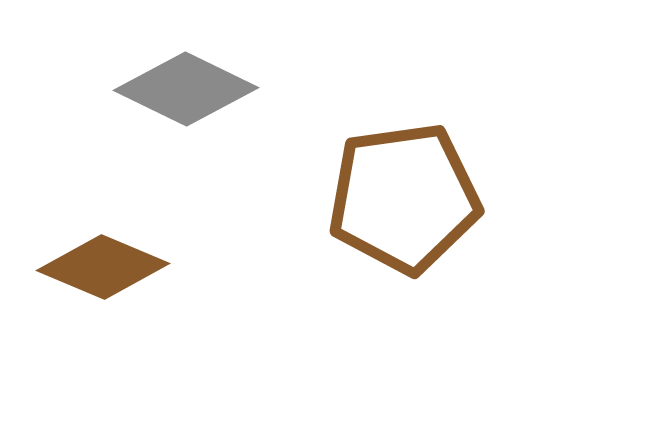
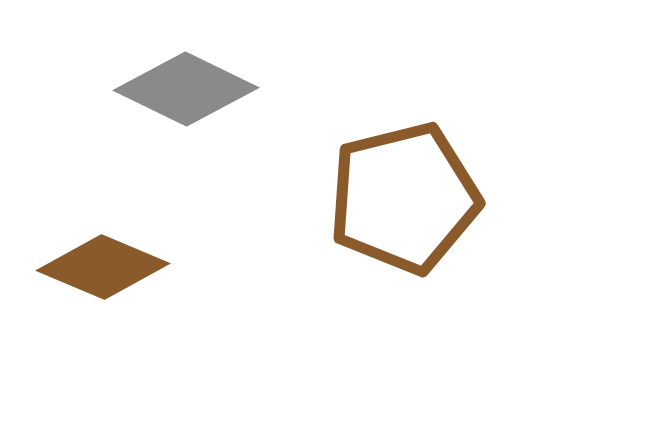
brown pentagon: rotated 6 degrees counterclockwise
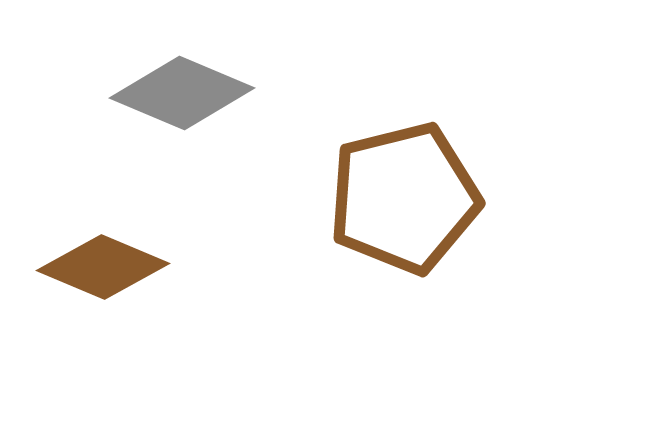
gray diamond: moved 4 px left, 4 px down; rotated 3 degrees counterclockwise
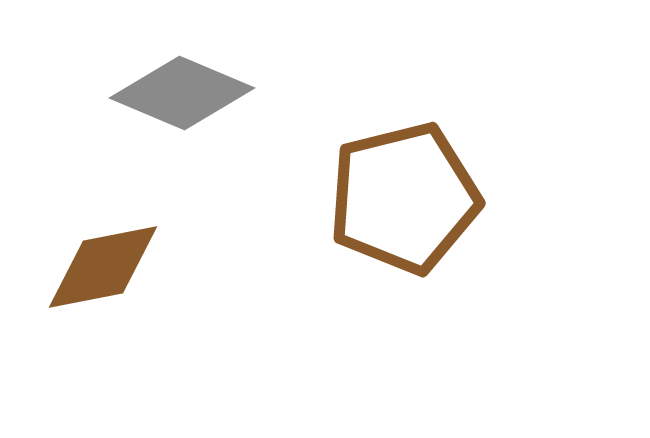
brown diamond: rotated 34 degrees counterclockwise
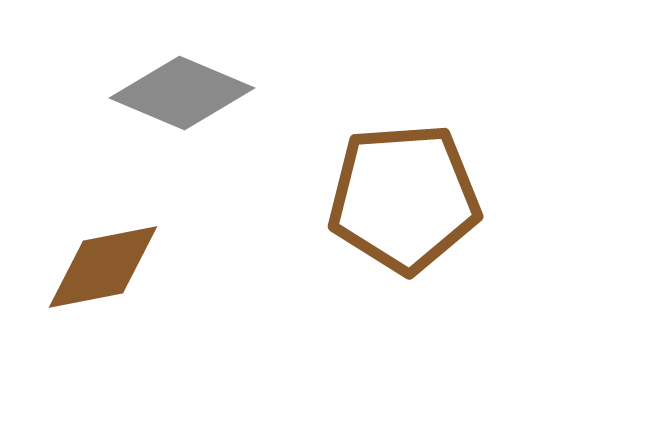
brown pentagon: rotated 10 degrees clockwise
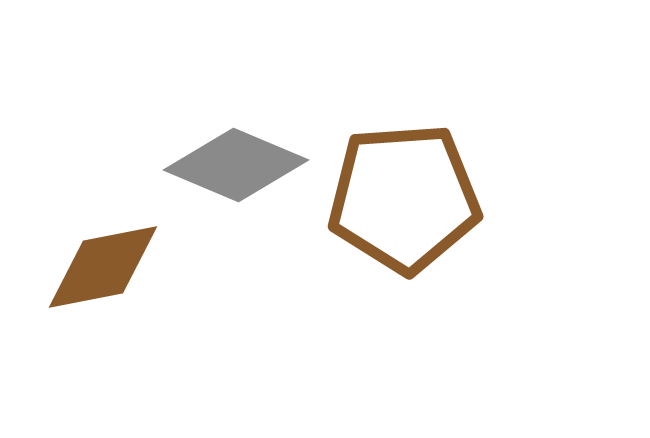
gray diamond: moved 54 px right, 72 px down
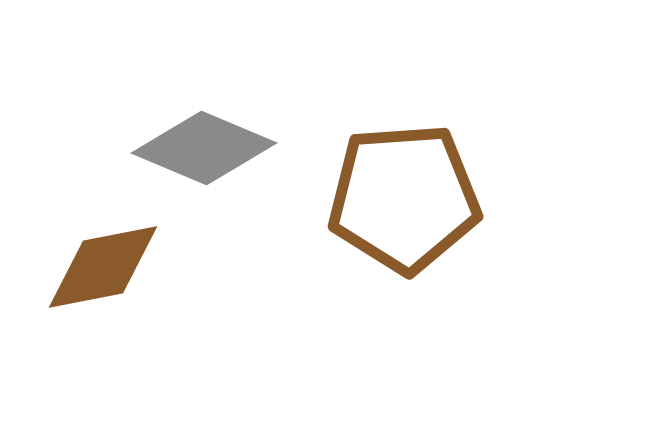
gray diamond: moved 32 px left, 17 px up
